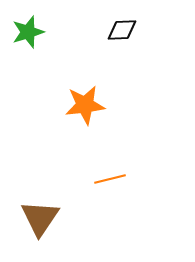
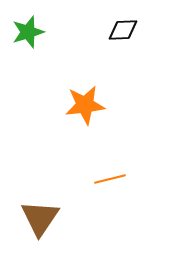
black diamond: moved 1 px right
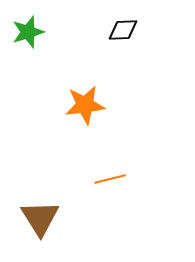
brown triangle: rotated 6 degrees counterclockwise
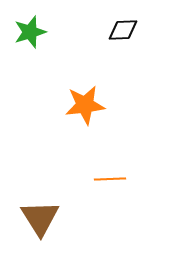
green star: moved 2 px right
orange line: rotated 12 degrees clockwise
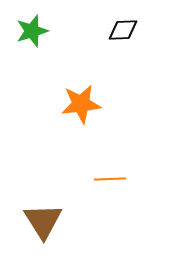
green star: moved 2 px right, 1 px up
orange star: moved 4 px left, 1 px up
brown triangle: moved 3 px right, 3 px down
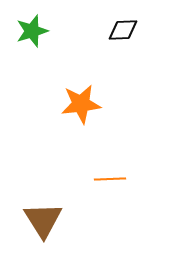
brown triangle: moved 1 px up
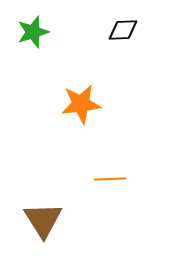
green star: moved 1 px right, 1 px down
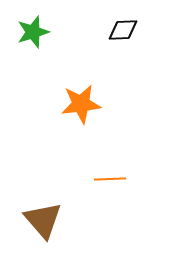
brown triangle: rotated 9 degrees counterclockwise
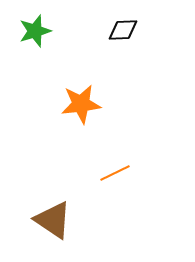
green star: moved 2 px right, 1 px up
orange line: moved 5 px right, 6 px up; rotated 24 degrees counterclockwise
brown triangle: moved 10 px right; rotated 15 degrees counterclockwise
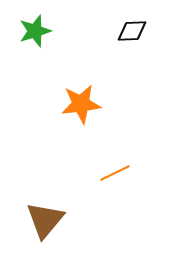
black diamond: moved 9 px right, 1 px down
brown triangle: moved 8 px left; rotated 36 degrees clockwise
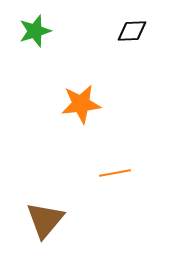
orange line: rotated 16 degrees clockwise
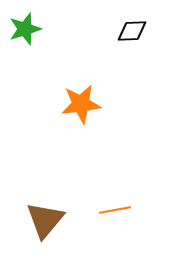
green star: moved 10 px left, 2 px up
orange line: moved 37 px down
